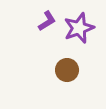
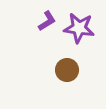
purple star: rotated 28 degrees clockwise
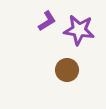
purple star: moved 2 px down
